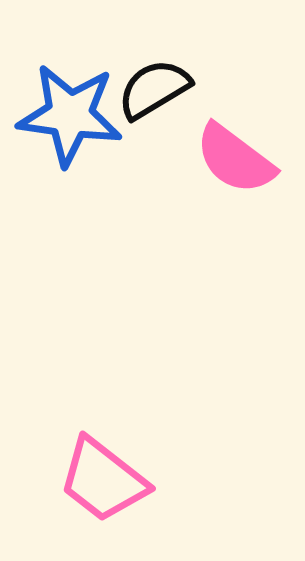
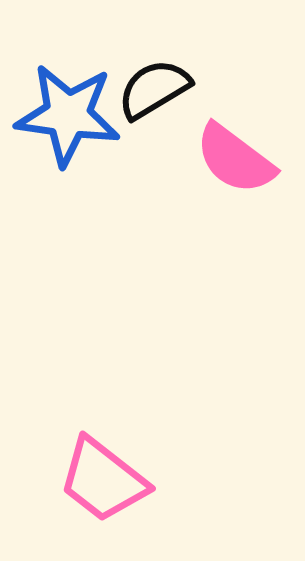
blue star: moved 2 px left
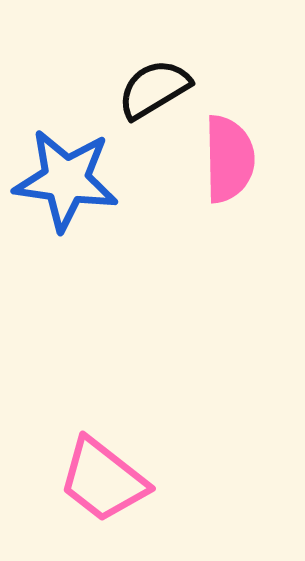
blue star: moved 2 px left, 65 px down
pink semicircle: moved 6 px left; rotated 128 degrees counterclockwise
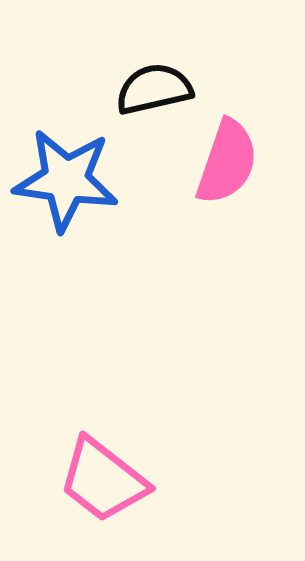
black semicircle: rotated 18 degrees clockwise
pink semicircle: moved 2 px left, 3 px down; rotated 20 degrees clockwise
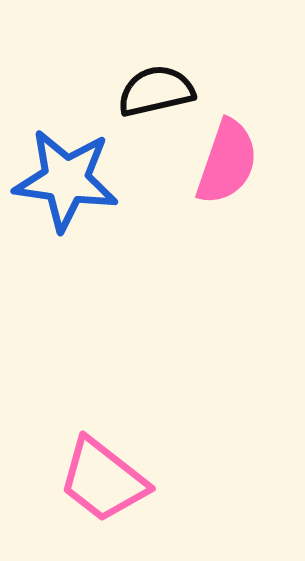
black semicircle: moved 2 px right, 2 px down
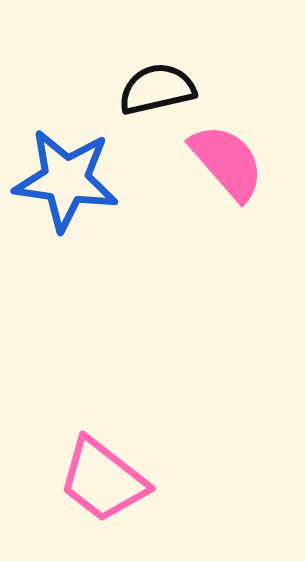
black semicircle: moved 1 px right, 2 px up
pink semicircle: rotated 60 degrees counterclockwise
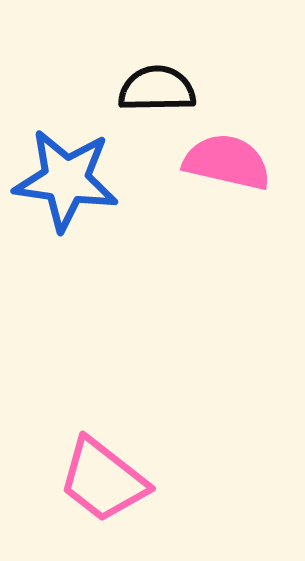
black semicircle: rotated 12 degrees clockwise
pink semicircle: rotated 36 degrees counterclockwise
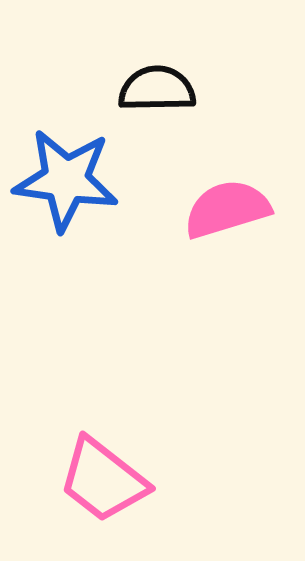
pink semicircle: moved 47 px down; rotated 30 degrees counterclockwise
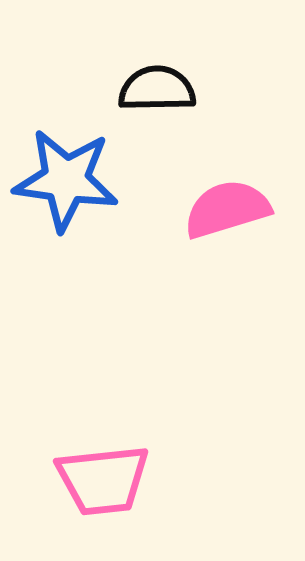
pink trapezoid: rotated 44 degrees counterclockwise
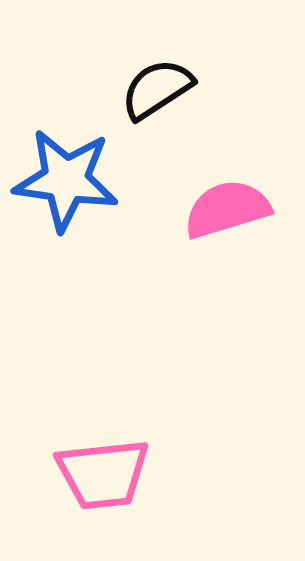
black semicircle: rotated 32 degrees counterclockwise
pink trapezoid: moved 6 px up
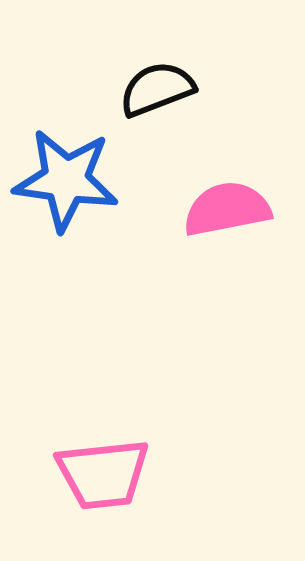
black semicircle: rotated 12 degrees clockwise
pink semicircle: rotated 6 degrees clockwise
